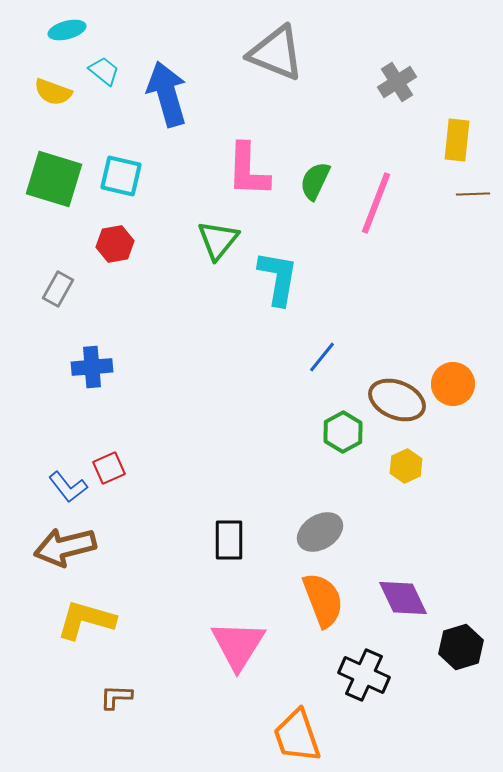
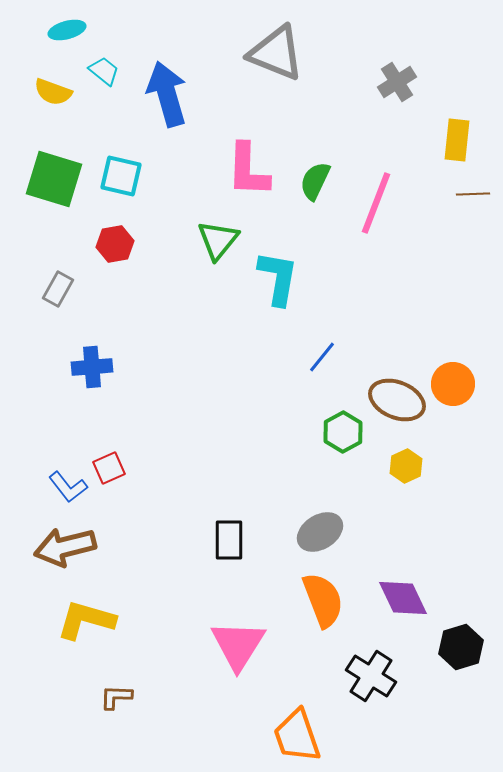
black cross: moved 7 px right, 1 px down; rotated 9 degrees clockwise
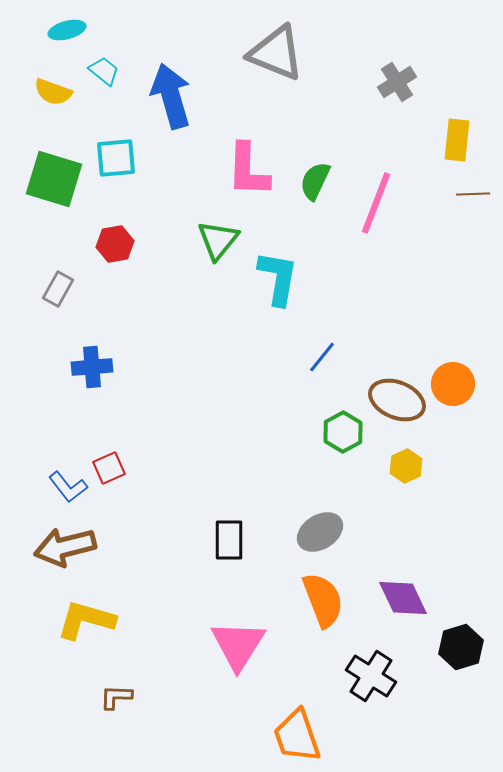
blue arrow: moved 4 px right, 2 px down
cyan square: moved 5 px left, 18 px up; rotated 18 degrees counterclockwise
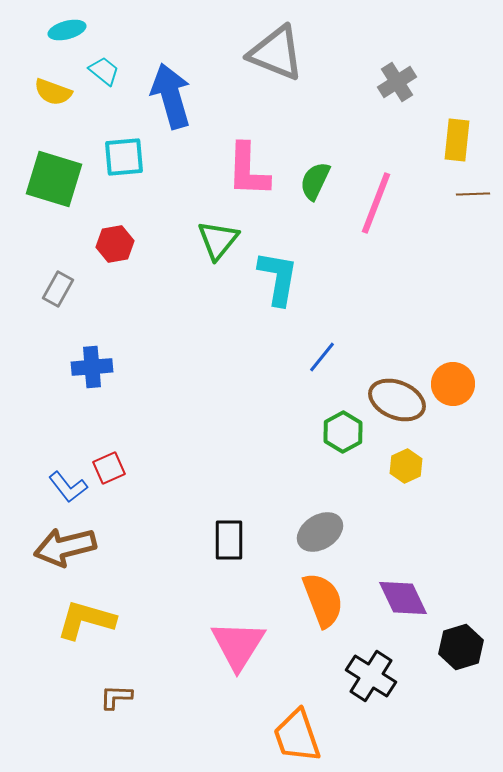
cyan square: moved 8 px right, 1 px up
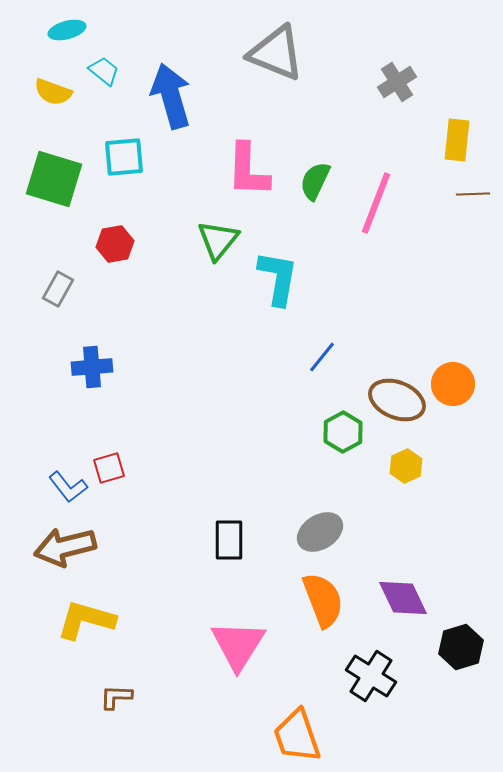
red square: rotated 8 degrees clockwise
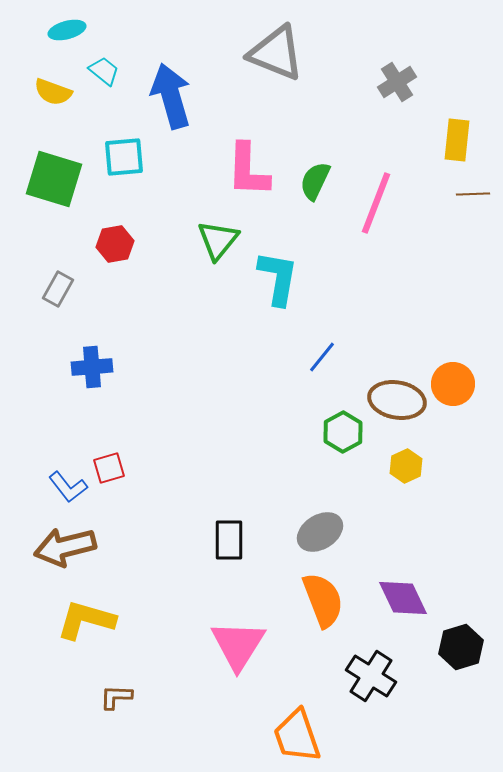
brown ellipse: rotated 12 degrees counterclockwise
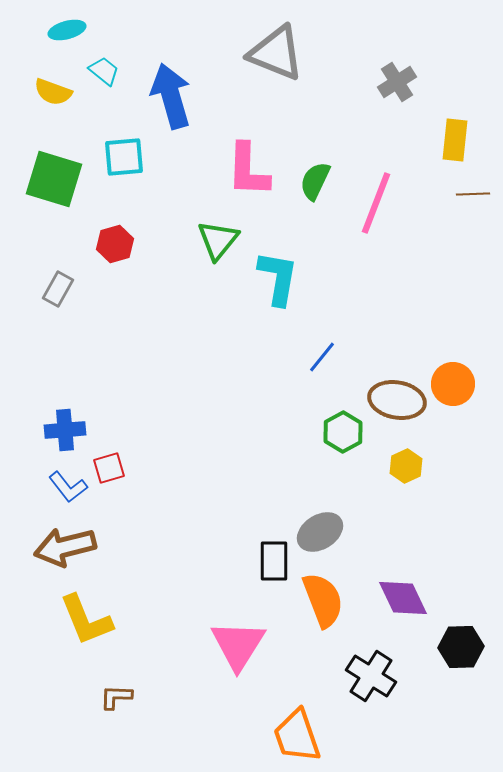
yellow rectangle: moved 2 px left
red hexagon: rotated 6 degrees counterclockwise
blue cross: moved 27 px left, 63 px down
black rectangle: moved 45 px right, 21 px down
yellow L-shape: rotated 128 degrees counterclockwise
black hexagon: rotated 15 degrees clockwise
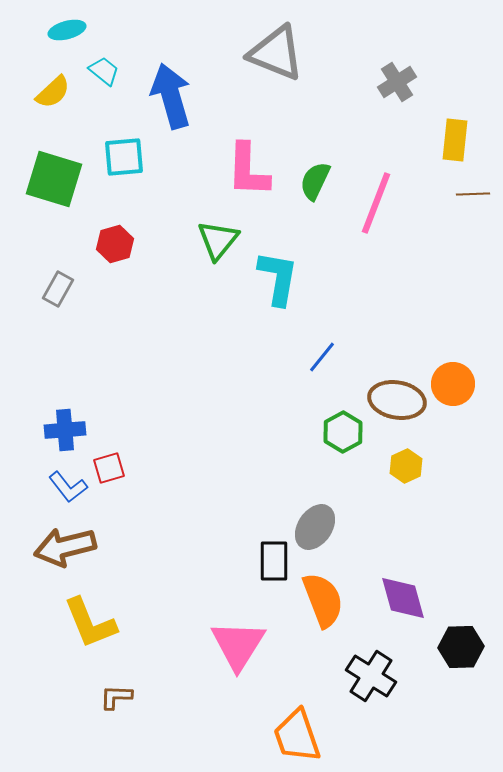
yellow semicircle: rotated 63 degrees counterclockwise
gray ellipse: moved 5 px left, 5 px up; rotated 24 degrees counterclockwise
purple diamond: rotated 10 degrees clockwise
yellow L-shape: moved 4 px right, 3 px down
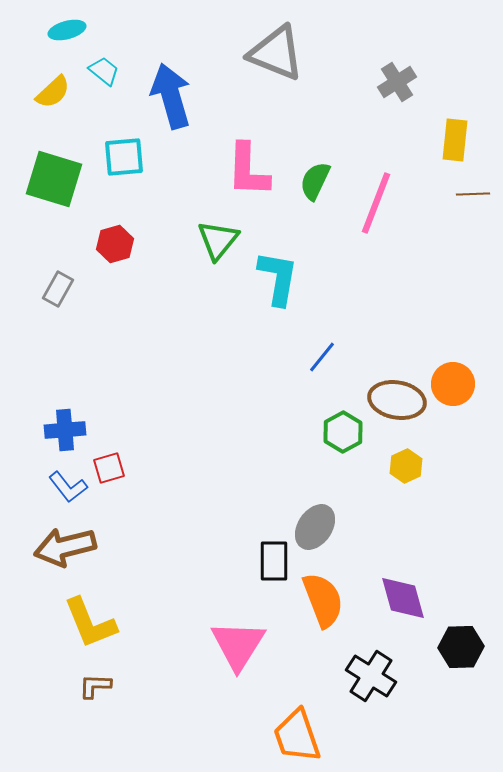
brown L-shape: moved 21 px left, 11 px up
